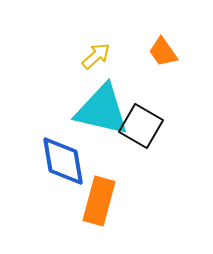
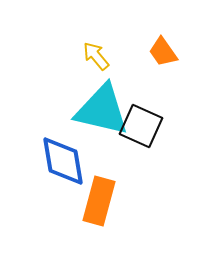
yellow arrow: rotated 88 degrees counterclockwise
black square: rotated 6 degrees counterclockwise
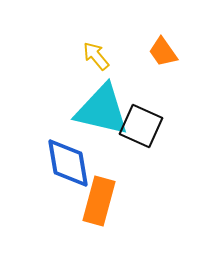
blue diamond: moved 5 px right, 2 px down
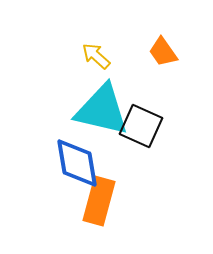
yellow arrow: rotated 8 degrees counterclockwise
blue diamond: moved 9 px right
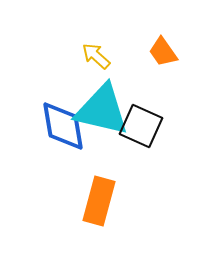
blue diamond: moved 14 px left, 37 px up
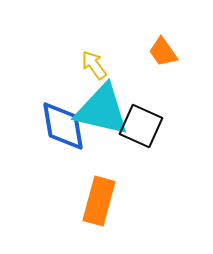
yellow arrow: moved 2 px left, 9 px down; rotated 12 degrees clockwise
